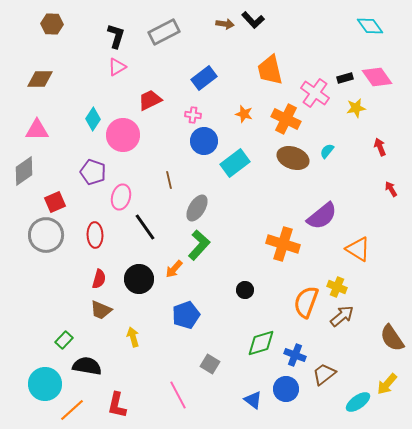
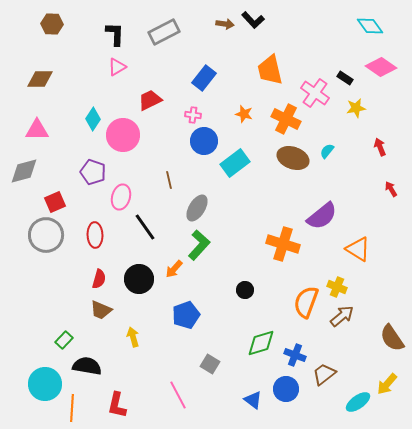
black L-shape at (116, 36): moved 1 px left, 2 px up; rotated 15 degrees counterclockwise
pink diamond at (377, 77): moved 4 px right, 10 px up; rotated 20 degrees counterclockwise
blue rectangle at (204, 78): rotated 15 degrees counterclockwise
black rectangle at (345, 78): rotated 49 degrees clockwise
gray diamond at (24, 171): rotated 20 degrees clockwise
orange line at (72, 410): moved 2 px up; rotated 44 degrees counterclockwise
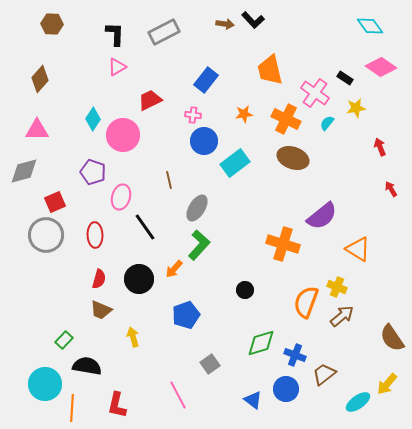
blue rectangle at (204, 78): moved 2 px right, 2 px down
brown diamond at (40, 79): rotated 48 degrees counterclockwise
orange star at (244, 114): rotated 24 degrees counterclockwise
cyan semicircle at (327, 151): moved 28 px up
gray square at (210, 364): rotated 24 degrees clockwise
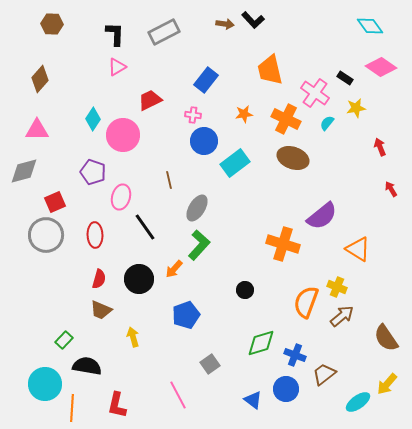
brown semicircle at (392, 338): moved 6 px left
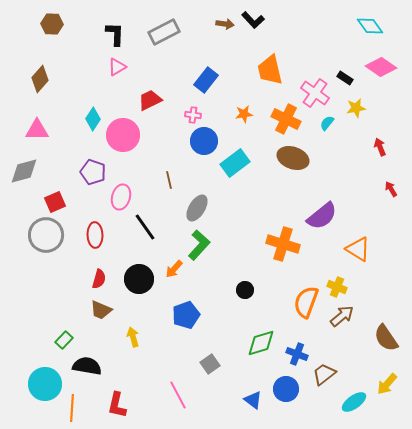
blue cross at (295, 355): moved 2 px right, 1 px up
cyan ellipse at (358, 402): moved 4 px left
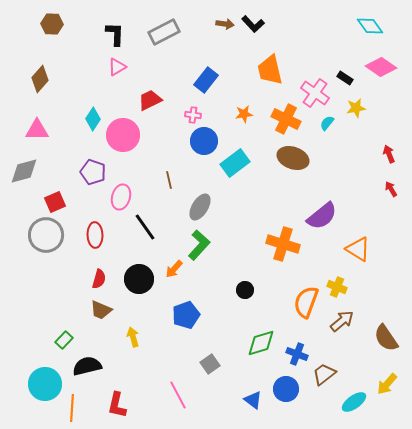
black L-shape at (253, 20): moved 4 px down
red arrow at (380, 147): moved 9 px right, 7 px down
gray ellipse at (197, 208): moved 3 px right, 1 px up
brown arrow at (342, 316): moved 5 px down
black semicircle at (87, 366): rotated 24 degrees counterclockwise
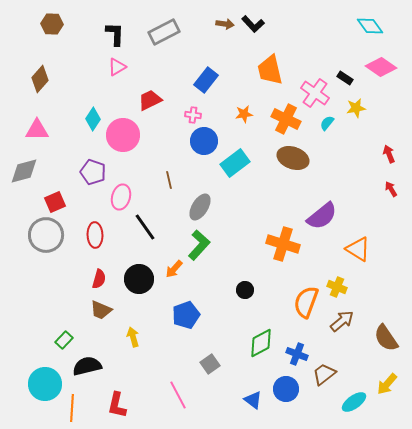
green diamond at (261, 343): rotated 12 degrees counterclockwise
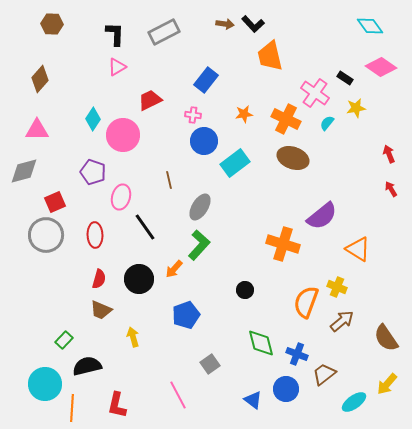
orange trapezoid at (270, 70): moved 14 px up
green diamond at (261, 343): rotated 76 degrees counterclockwise
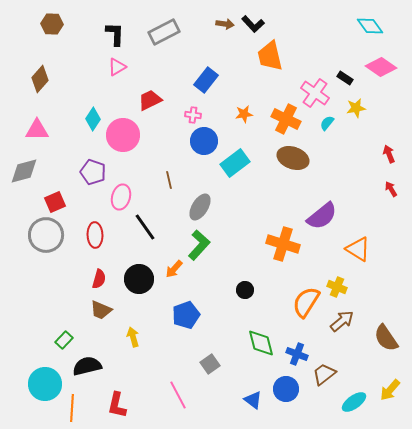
orange semicircle at (306, 302): rotated 12 degrees clockwise
yellow arrow at (387, 384): moved 3 px right, 6 px down
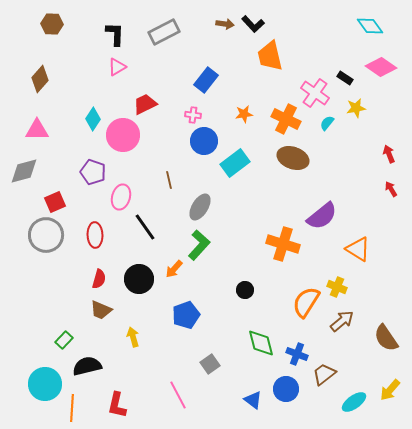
red trapezoid at (150, 100): moved 5 px left, 4 px down
